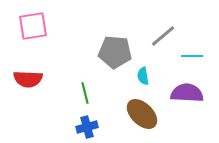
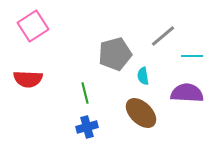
pink square: rotated 24 degrees counterclockwise
gray pentagon: moved 2 px down; rotated 20 degrees counterclockwise
brown ellipse: moved 1 px left, 1 px up
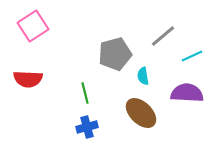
cyan line: rotated 25 degrees counterclockwise
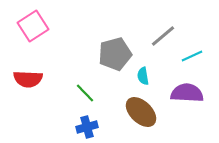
green line: rotated 30 degrees counterclockwise
brown ellipse: moved 1 px up
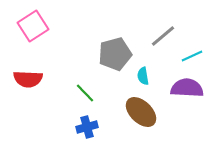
purple semicircle: moved 5 px up
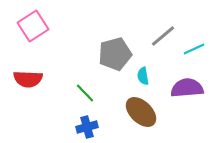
cyan line: moved 2 px right, 7 px up
purple semicircle: rotated 8 degrees counterclockwise
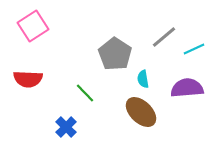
gray line: moved 1 px right, 1 px down
gray pentagon: rotated 24 degrees counterclockwise
cyan semicircle: moved 3 px down
blue cross: moved 21 px left; rotated 30 degrees counterclockwise
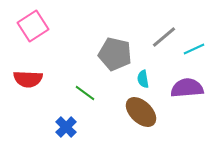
gray pentagon: rotated 20 degrees counterclockwise
green line: rotated 10 degrees counterclockwise
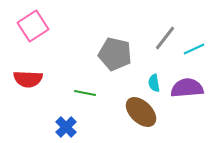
gray line: moved 1 px right, 1 px down; rotated 12 degrees counterclockwise
cyan semicircle: moved 11 px right, 4 px down
green line: rotated 25 degrees counterclockwise
